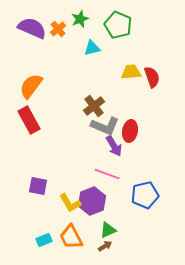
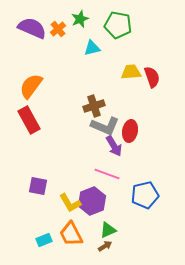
green pentagon: rotated 12 degrees counterclockwise
brown cross: rotated 20 degrees clockwise
orange trapezoid: moved 3 px up
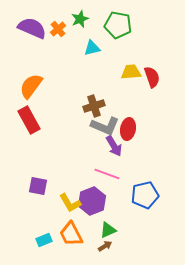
red ellipse: moved 2 px left, 2 px up
